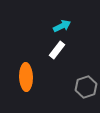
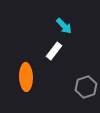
cyan arrow: moved 2 px right; rotated 72 degrees clockwise
white rectangle: moved 3 px left, 1 px down
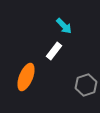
orange ellipse: rotated 24 degrees clockwise
gray hexagon: moved 2 px up
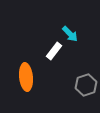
cyan arrow: moved 6 px right, 8 px down
orange ellipse: rotated 28 degrees counterclockwise
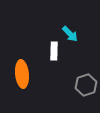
white rectangle: rotated 36 degrees counterclockwise
orange ellipse: moved 4 px left, 3 px up
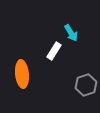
cyan arrow: moved 1 px right, 1 px up; rotated 12 degrees clockwise
white rectangle: rotated 30 degrees clockwise
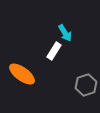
cyan arrow: moved 6 px left
orange ellipse: rotated 48 degrees counterclockwise
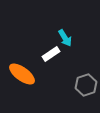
cyan arrow: moved 5 px down
white rectangle: moved 3 px left, 3 px down; rotated 24 degrees clockwise
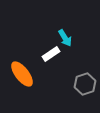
orange ellipse: rotated 16 degrees clockwise
gray hexagon: moved 1 px left, 1 px up
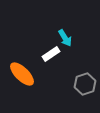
orange ellipse: rotated 8 degrees counterclockwise
